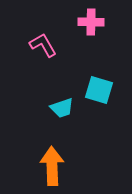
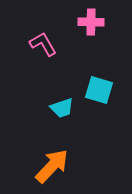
pink L-shape: moved 1 px up
orange arrow: rotated 45 degrees clockwise
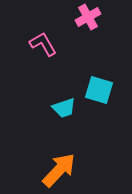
pink cross: moved 3 px left, 5 px up; rotated 30 degrees counterclockwise
cyan trapezoid: moved 2 px right
orange arrow: moved 7 px right, 4 px down
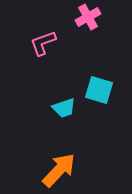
pink L-shape: moved 1 px up; rotated 80 degrees counterclockwise
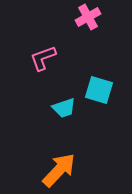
pink L-shape: moved 15 px down
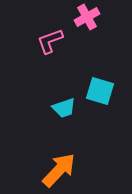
pink cross: moved 1 px left
pink L-shape: moved 7 px right, 17 px up
cyan square: moved 1 px right, 1 px down
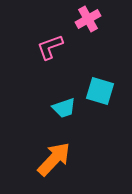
pink cross: moved 1 px right, 2 px down
pink L-shape: moved 6 px down
orange arrow: moved 5 px left, 11 px up
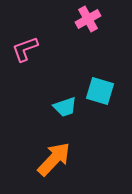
pink L-shape: moved 25 px left, 2 px down
cyan trapezoid: moved 1 px right, 1 px up
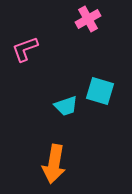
cyan trapezoid: moved 1 px right, 1 px up
orange arrow: moved 5 px down; rotated 147 degrees clockwise
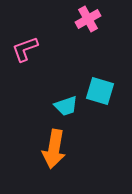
orange arrow: moved 15 px up
